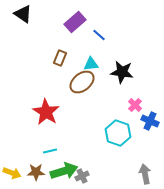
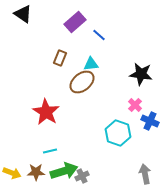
black star: moved 19 px right, 2 px down
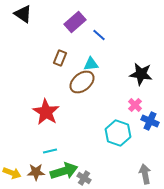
gray cross: moved 2 px right, 2 px down; rotated 32 degrees counterclockwise
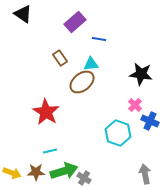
blue line: moved 4 px down; rotated 32 degrees counterclockwise
brown rectangle: rotated 56 degrees counterclockwise
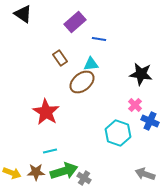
gray arrow: rotated 60 degrees counterclockwise
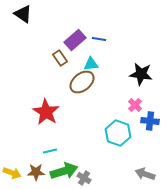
purple rectangle: moved 18 px down
blue cross: rotated 18 degrees counterclockwise
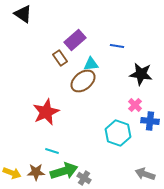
blue line: moved 18 px right, 7 px down
brown ellipse: moved 1 px right, 1 px up
red star: rotated 16 degrees clockwise
cyan line: moved 2 px right; rotated 32 degrees clockwise
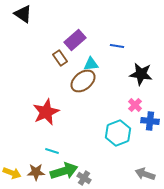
cyan hexagon: rotated 20 degrees clockwise
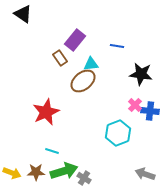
purple rectangle: rotated 10 degrees counterclockwise
blue cross: moved 10 px up
